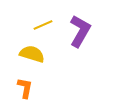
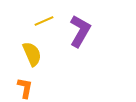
yellow line: moved 1 px right, 4 px up
yellow semicircle: rotated 50 degrees clockwise
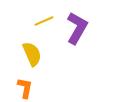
purple L-shape: moved 3 px left, 3 px up
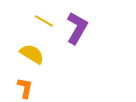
yellow line: rotated 54 degrees clockwise
yellow semicircle: rotated 35 degrees counterclockwise
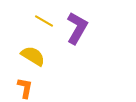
yellow semicircle: moved 1 px right, 2 px down
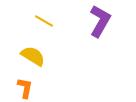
purple L-shape: moved 23 px right, 7 px up
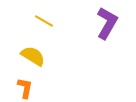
purple L-shape: moved 7 px right, 2 px down
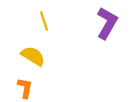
yellow line: rotated 42 degrees clockwise
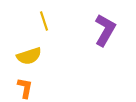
purple L-shape: moved 2 px left, 7 px down
yellow semicircle: moved 4 px left; rotated 130 degrees clockwise
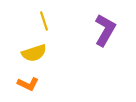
yellow semicircle: moved 5 px right, 3 px up
orange L-shape: moved 3 px right, 4 px up; rotated 105 degrees clockwise
